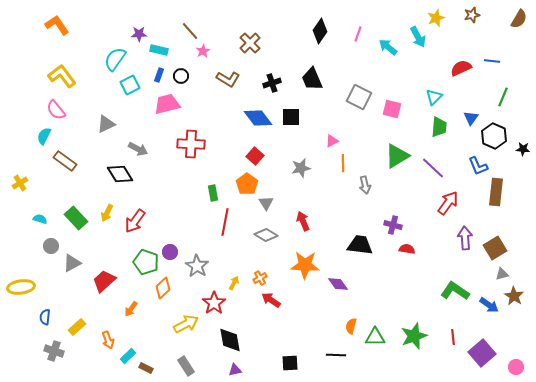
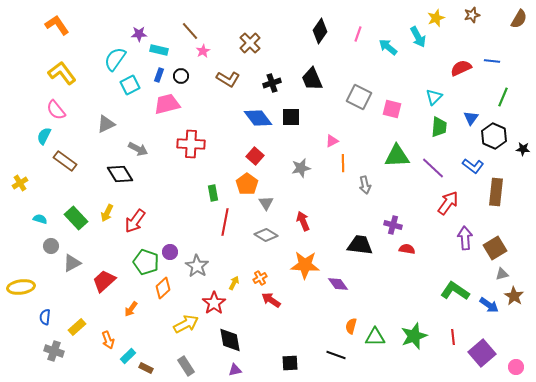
yellow L-shape at (62, 76): moved 3 px up
green triangle at (397, 156): rotated 28 degrees clockwise
blue L-shape at (478, 166): moved 5 px left; rotated 30 degrees counterclockwise
black line at (336, 355): rotated 18 degrees clockwise
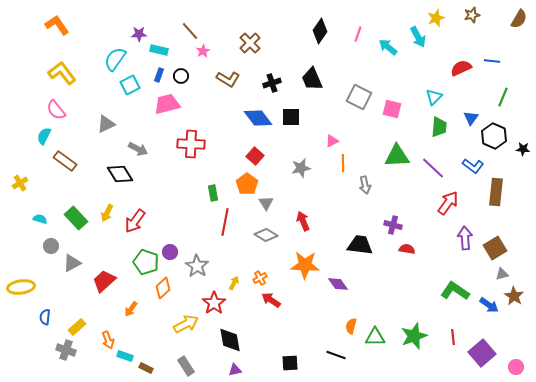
gray cross at (54, 351): moved 12 px right, 1 px up
cyan rectangle at (128, 356): moved 3 px left; rotated 63 degrees clockwise
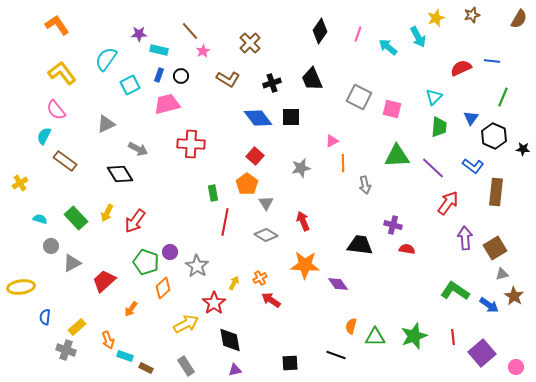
cyan semicircle at (115, 59): moved 9 px left
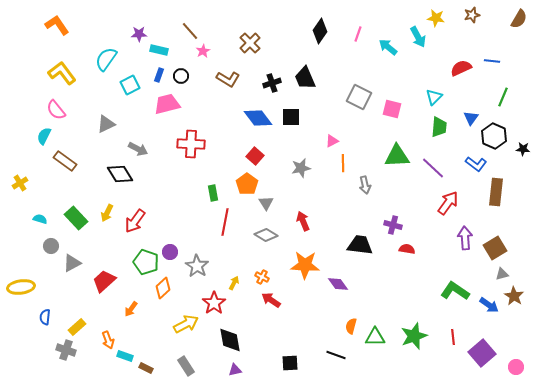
yellow star at (436, 18): rotated 30 degrees clockwise
black trapezoid at (312, 79): moved 7 px left, 1 px up
blue L-shape at (473, 166): moved 3 px right, 2 px up
orange cross at (260, 278): moved 2 px right, 1 px up; rotated 32 degrees counterclockwise
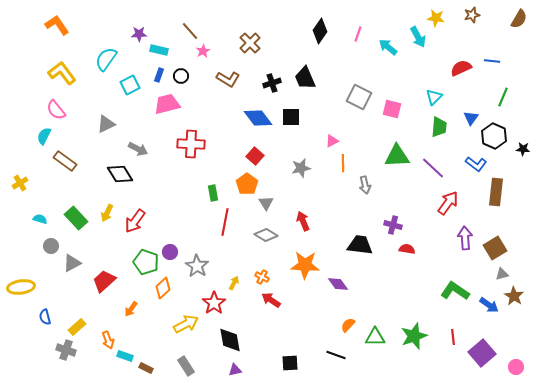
blue semicircle at (45, 317): rotated 21 degrees counterclockwise
orange semicircle at (351, 326): moved 3 px left, 1 px up; rotated 28 degrees clockwise
